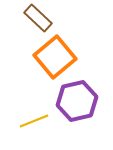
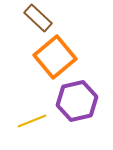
yellow line: moved 2 px left
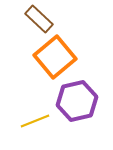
brown rectangle: moved 1 px right, 1 px down
yellow line: moved 3 px right
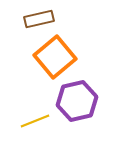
brown rectangle: rotated 56 degrees counterclockwise
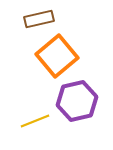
orange square: moved 2 px right, 1 px up
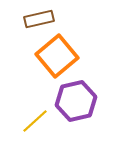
purple hexagon: moved 1 px left
yellow line: rotated 20 degrees counterclockwise
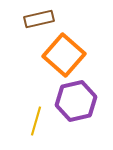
orange square: moved 7 px right, 1 px up; rotated 9 degrees counterclockwise
yellow line: moved 1 px right; rotated 32 degrees counterclockwise
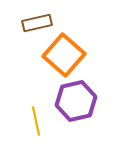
brown rectangle: moved 2 px left, 4 px down
yellow line: rotated 28 degrees counterclockwise
